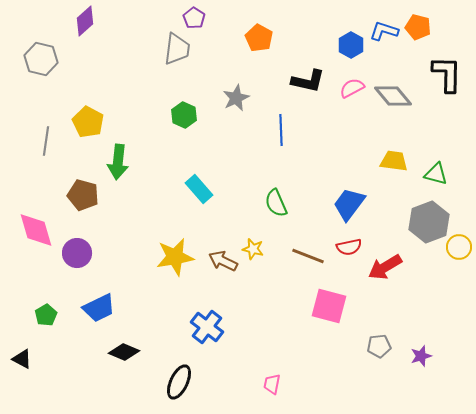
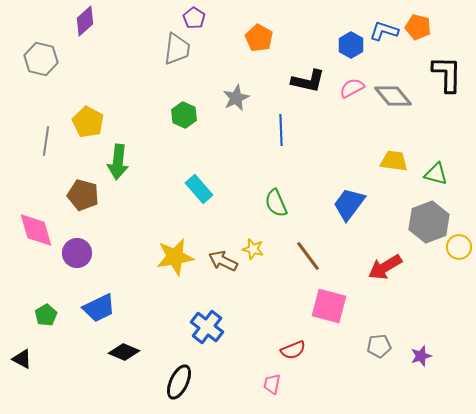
red semicircle at (349, 247): moved 56 px left, 103 px down; rotated 10 degrees counterclockwise
brown line at (308, 256): rotated 32 degrees clockwise
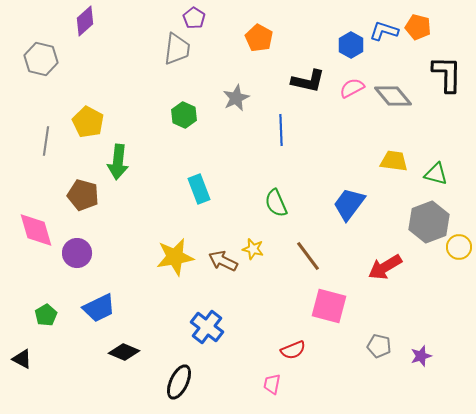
cyan rectangle at (199, 189): rotated 20 degrees clockwise
gray pentagon at (379, 346): rotated 20 degrees clockwise
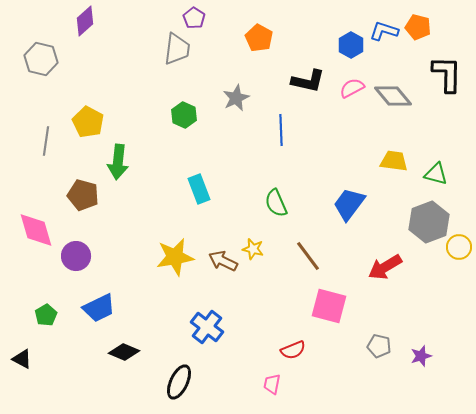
purple circle at (77, 253): moved 1 px left, 3 px down
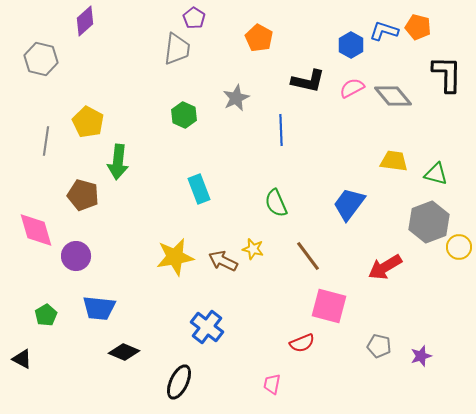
blue trapezoid at (99, 308): rotated 32 degrees clockwise
red semicircle at (293, 350): moved 9 px right, 7 px up
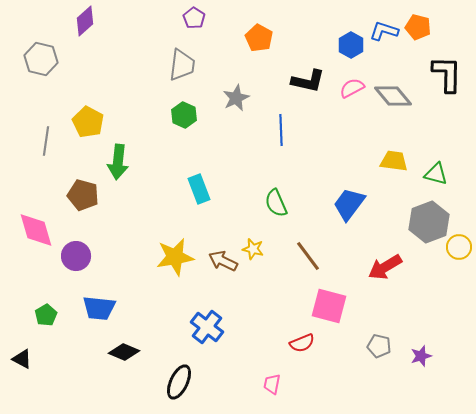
gray trapezoid at (177, 49): moved 5 px right, 16 px down
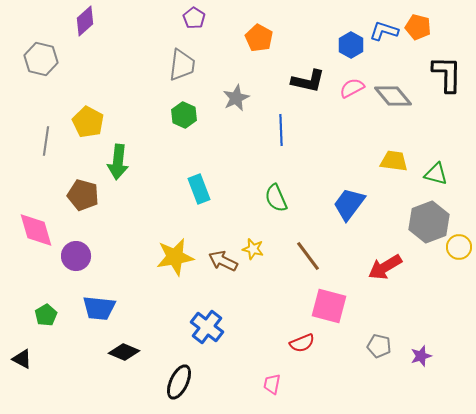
green semicircle at (276, 203): moved 5 px up
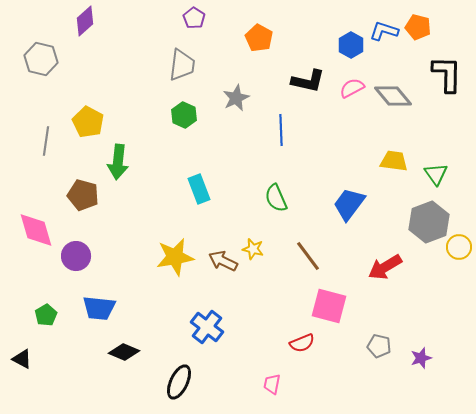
green triangle at (436, 174): rotated 40 degrees clockwise
purple star at (421, 356): moved 2 px down
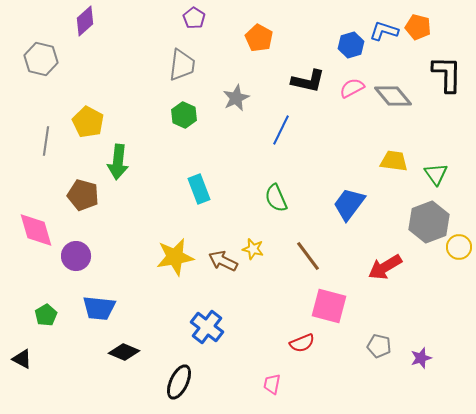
blue hexagon at (351, 45): rotated 15 degrees clockwise
blue line at (281, 130): rotated 28 degrees clockwise
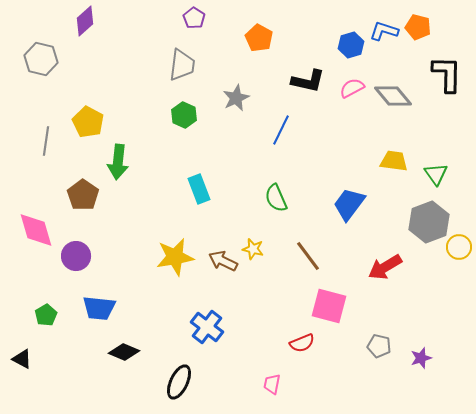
brown pentagon at (83, 195): rotated 20 degrees clockwise
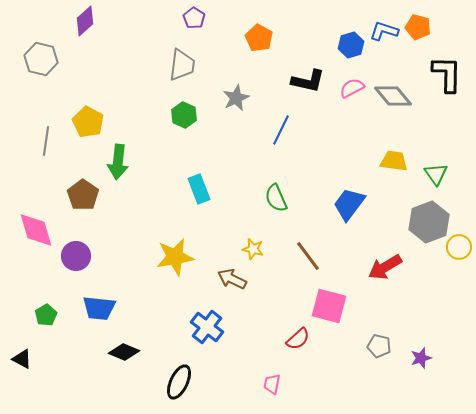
brown arrow at (223, 261): moved 9 px right, 18 px down
red semicircle at (302, 343): moved 4 px left, 4 px up; rotated 20 degrees counterclockwise
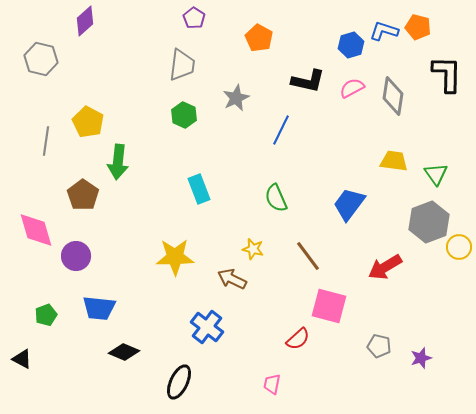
gray diamond at (393, 96): rotated 48 degrees clockwise
yellow star at (175, 257): rotated 9 degrees clockwise
green pentagon at (46, 315): rotated 10 degrees clockwise
